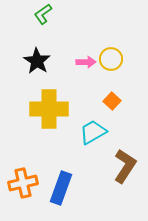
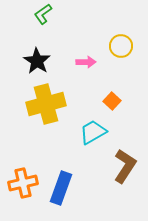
yellow circle: moved 10 px right, 13 px up
yellow cross: moved 3 px left, 5 px up; rotated 15 degrees counterclockwise
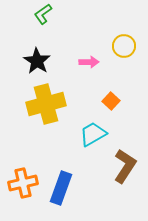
yellow circle: moved 3 px right
pink arrow: moved 3 px right
orange square: moved 1 px left
cyan trapezoid: moved 2 px down
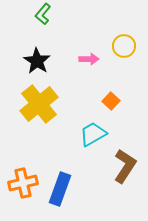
green L-shape: rotated 15 degrees counterclockwise
pink arrow: moved 3 px up
yellow cross: moved 7 px left; rotated 24 degrees counterclockwise
blue rectangle: moved 1 px left, 1 px down
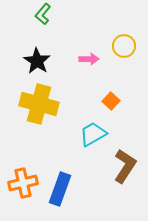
yellow cross: rotated 36 degrees counterclockwise
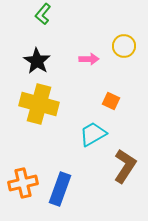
orange square: rotated 18 degrees counterclockwise
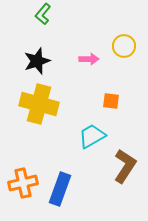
black star: rotated 20 degrees clockwise
orange square: rotated 18 degrees counterclockwise
cyan trapezoid: moved 1 px left, 2 px down
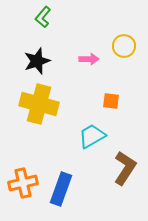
green L-shape: moved 3 px down
brown L-shape: moved 2 px down
blue rectangle: moved 1 px right
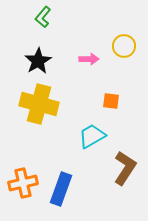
black star: moved 1 px right; rotated 12 degrees counterclockwise
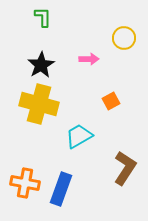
green L-shape: rotated 140 degrees clockwise
yellow circle: moved 8 px up
black star: moved 3 px right, 4 px down
orange square: rotated 36 degrees counterclockwise
cyan trapezoid: moved 13 px left
orange cross: moved 2 px right; rotated 24 degrees clockwise
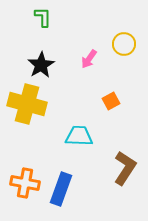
yellow circle: moved 6 px down
pink arrow: rotated 126 degrees clockwise
yellow cross: moved 12 px left
cyan trapezoid: rotated 32 degrees clockwise
